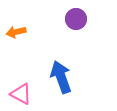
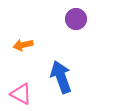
orange arrow: moved 7 px right, 13 px down
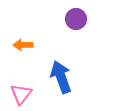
orange arrow: rotated 12 degrees clockwise
pink triangle: rotated 40 degrees clockwise
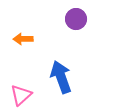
orange arrow: moved 6 px up
pink triangle: moved 1 px down; rotated 10 degrees clockwise
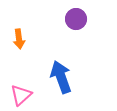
orange arrow: moved 4 px left; rotated 96 degrees counterclockwise
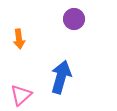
purple circle: moved 2 px left
blue arrow: rotated 36 degrees clockwise
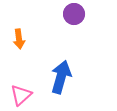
purple circle: moved 5 px up
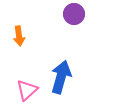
orange arrow: moved 3 px up
pink triangle: moved 6 px right, 5 px up
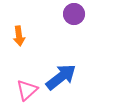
blue arrow: rotated 36 degrees clockwise
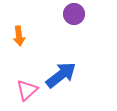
blue arrow: moved 2 px up
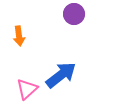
pink triangle: moved 1 px up
